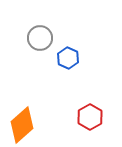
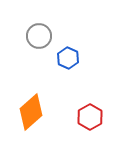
gray circle: moved 1 px left, 2 px up
orange diamond: moved 9 px right, 13 px up
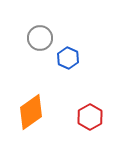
gray circle: moved 1 px right, 2 px down
orange diamond: rotated 6 degrees clockwise
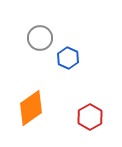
orange diamond: moved 4 px up
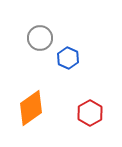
red hexagon: moved 4 px up
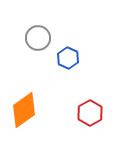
gray circle: moved 2 px left
orange diamond: moved 7 px left, 2 px down
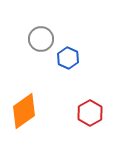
gray circle: moved 3 px right, 1 px down
orange diamond: moved 1 px down
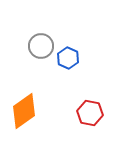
gray circle: moved 7 px down
red hexagon: rotated 20 degrees counterclockwise
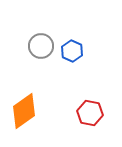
blue hexagon: moved 4 px right, 7 px up
